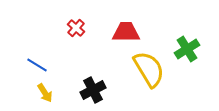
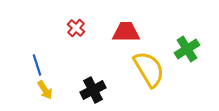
blue line: rotated 40 degrees clockwise
yellow arrow: moved 3 px up
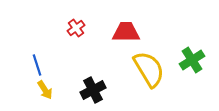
red cross: rotated 12 degrees clockwise
green cross: moved 5 px right, 11 px down
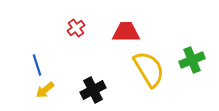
green cross: rotated 10 degrees clockwise
yellow arrow: rotated 84 degrees clockwise
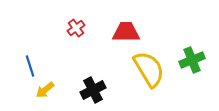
blue line: moved 7 px left, 1 px down
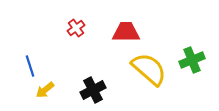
yellow semicircle: rotated 18 degrees counterclockwise
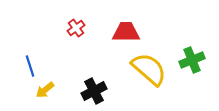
black cross: moved 1 px right, 1 px down
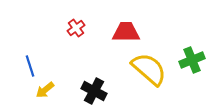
black cross: rotated 35 degrees counterclockwise
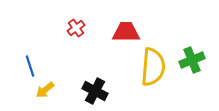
yellow semicircle: moved 4 px right, 2 px up; rotated 54 degrees clockwise
black cross: moved 1 px right
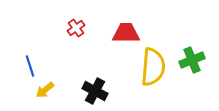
red trapezoid: moved 1 px down
